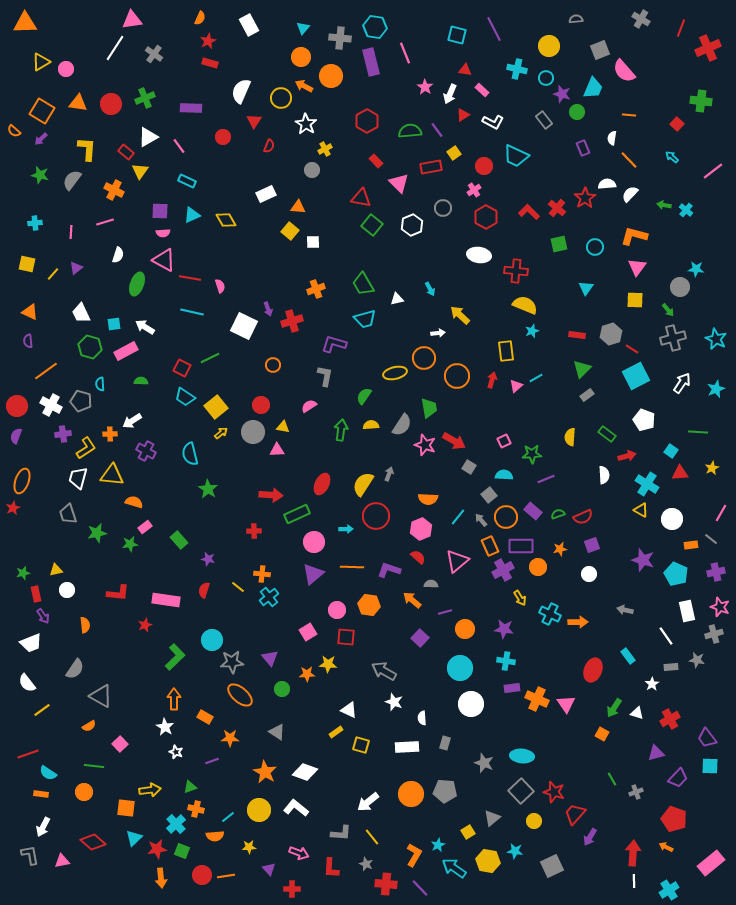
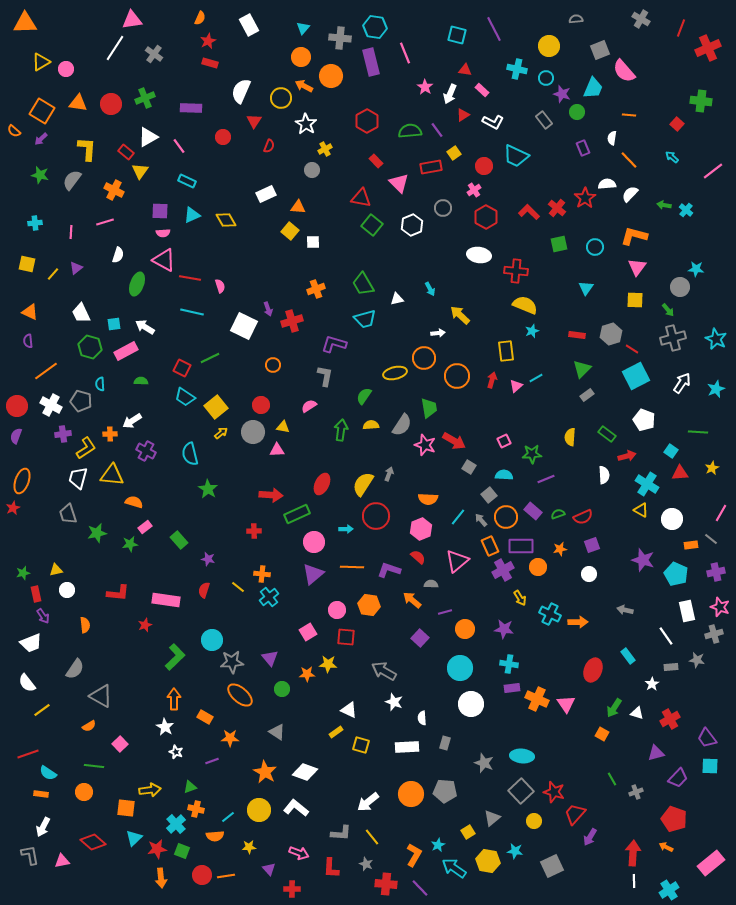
cyan cross at (506, 661): moved 3 px right, 3 px down
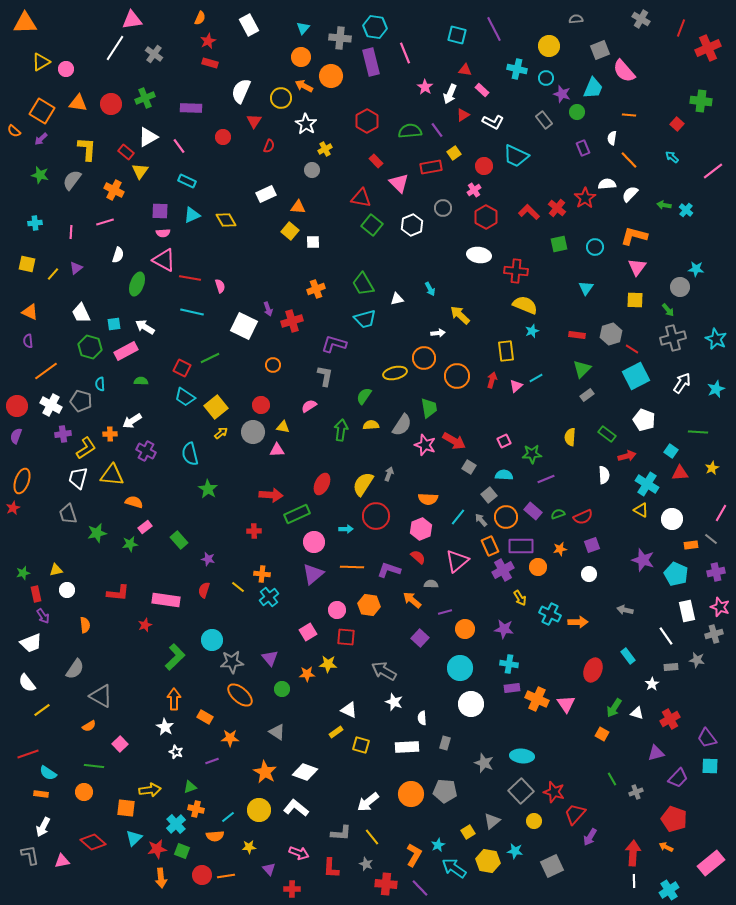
gray triangle at (492, 818): moved 3 px down
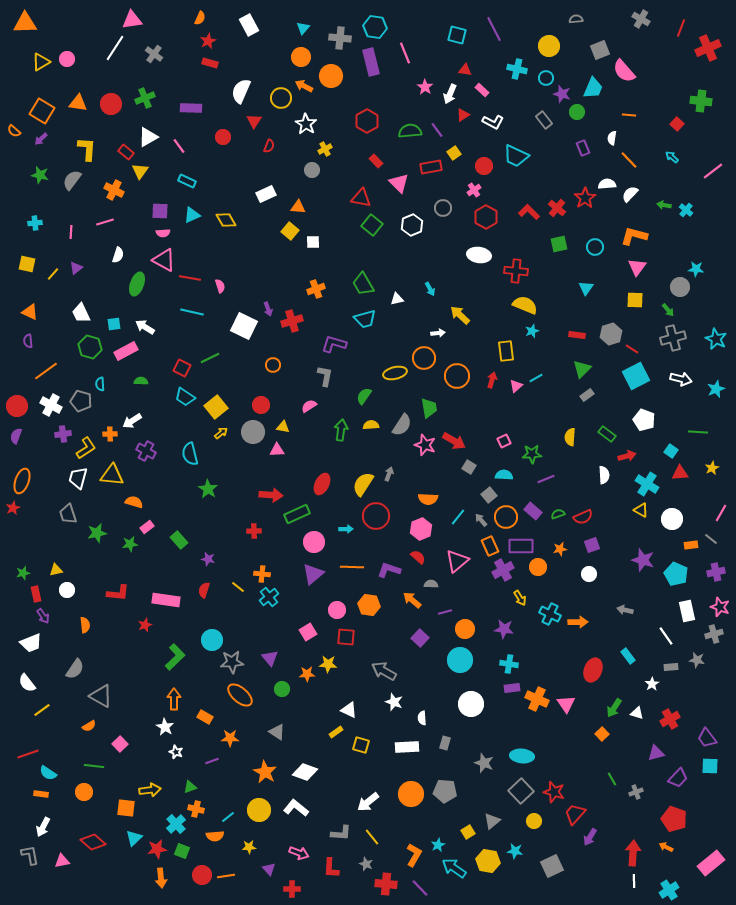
pink circle at (66, 69): moved 1 px right, 10 px up
white arrow at (682, 383): moved 1 px left, 4 px up; rotated 70 degrees clockwise
pink rectangle at (145, 527): moved 2 px right
cyan circle at (460, 668): moved 8 px up
orange square at (602, 734): rotated 16 degrees clockwise
